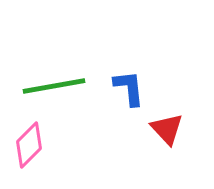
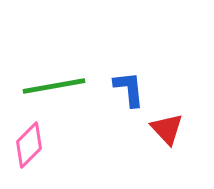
blue L-shape: moved 1 px down
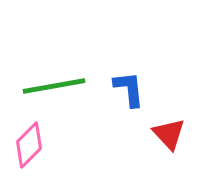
red triangle: moved 2 px right, 5 px down
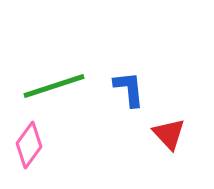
green line: rotated 8 degrees counterclockwise
pink diamond: rotated 9 degrees counterclockwise
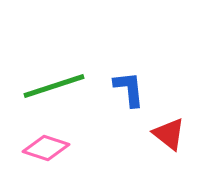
red triangle: rotated 9 degrees counterclockwise
pink diamond: moved 17 px right, 3 px down; rotated 72 degrees clockwise
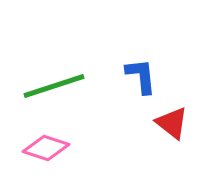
blue L-shape: moved 12 px right, 13 px up
red triangle: moved 3 px right, 11 px up
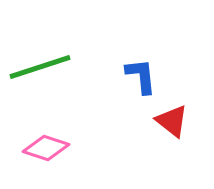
green line: moved 14 px left, 19 px up
red triangle: moved 2 px up
